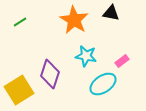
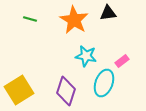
black triangle: moved 3 px left; rotated 18 degrees counterclockwise
green line: moved 10 px right, 3 px up; rotated 48 degrees clockwise
purple diamond: moved 16 px right, 17 px down
cyan ellipse: moved 1 px right, 1 px up; rotated 36 degrees counterclockwise
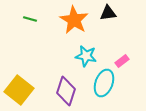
yellow square: rotated 20 degrees counterclockwise
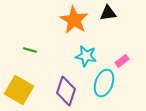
green line: moved 31 px down
yellow square: rotated 8 degrees counterclockwise
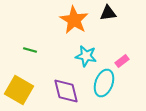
purple diamond: rotated 32 degrees counterclockwise
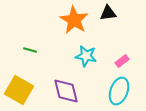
cyan ellipse: moved 15 px right, 8 px down
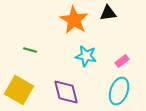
purple diamond: moved 1 px down
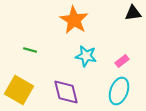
black triangle: moved 25 px right
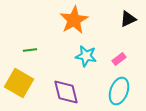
black triangle: moved 5 px left, 6 px down; rotated 18 degrees counterclockwise
orange star: rotated 12 degrees clockwise
green line: rotated 24 degrees counterclockwise
pink rectangle: moved 3 px left, 2 px up
yellow square: moved 7 px up
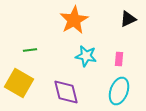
pink rectangle: rotated 48 degrees counterclockwise
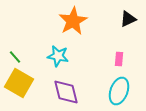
orange star: moved 1 px left, 1 px down
green line: moved 15 px left, 7 px down; rotated 56 degrees clockwise
cyan star: moved 28 px left
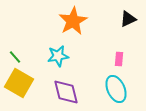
cyan star: rotated 20 degrees counterclockwise
cyan ellipse: moved 3 px left, 2 px up; rotated 44 degrees counterclockwise
